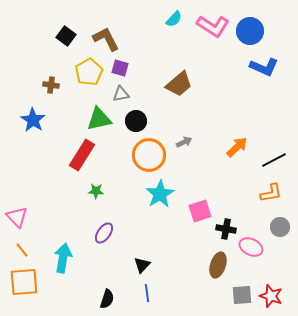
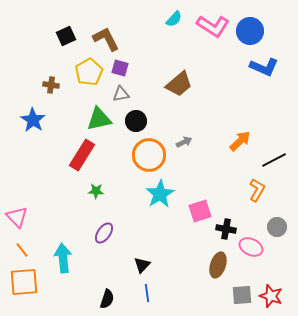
black square: rotated 30 degrees clockwise
orange arrow: moved 3 px right, 6 px up
orange L-shape: moved 14 px left, 3 px up; rotated 50 degrees counterclockwise
gray circle: moved 3 px left
cyan arrow: rotated 16 degrees counterclockwise
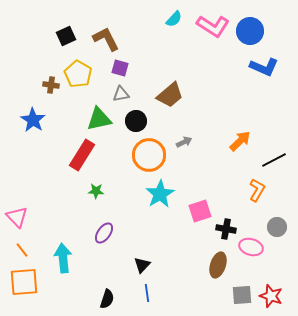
yellow pentagon: moved 11 px left, 2 px down; rotated 12 degrees counterclockwise
brown trapezoid: moved 9 px left, 11 px down
pink ellipse: rotated 10 degrees counterclockwise
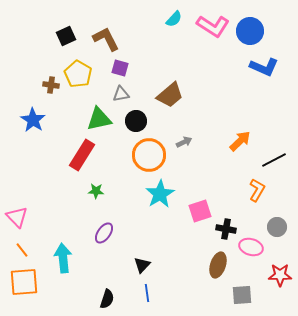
red star: moved 9 px right, 21 px up; rotated 20 degrees counterclockwise
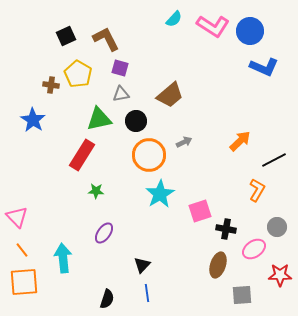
pink ellipse: moved 3 px right, 2 px down; rotated 50 degrees counterclockwise
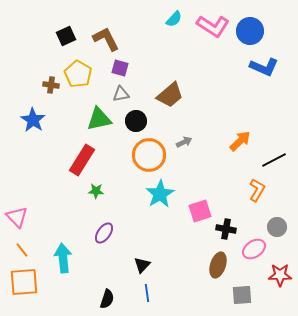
red rectangle: moved 5 px down
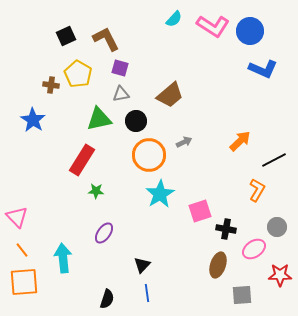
blue L-shape: moved 1 px left, 2 px down
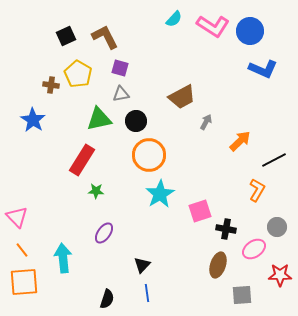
brown L-shape: moved 1 px left, 2 px up
brown trapezoid: moved 12 px right, 2 px down; rotated 12 degrees clockwise
gray arrow: moved 22 px right, 20 px up; rotated 35 degrees counterclockwise
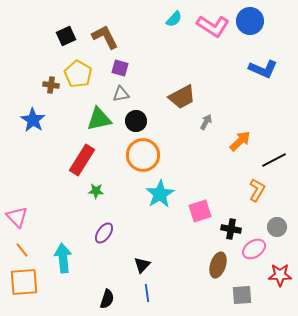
blue circle: moved 10 px up
orange circle: moved 6 px left
black cross: moved 5 px right
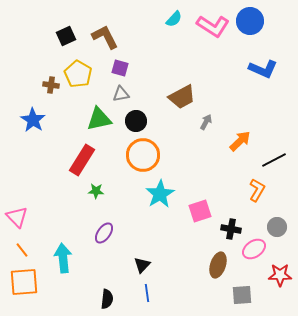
black semicircle: rotated 12 degrees counterclockwise
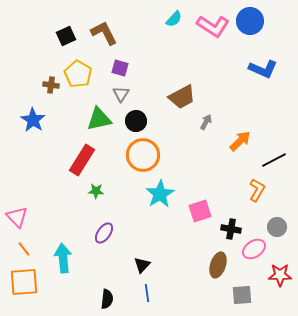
brown L-shape: moved 1 px left, 4 px up
gray triangle: rotated 48 degrees counterclockwise
orange line: moved 2 px right, 1 px up
